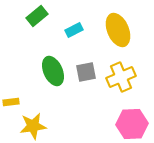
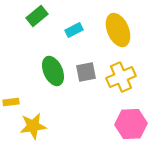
pink hexagon: moved 1 px left
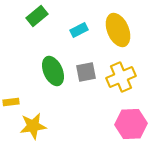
cyan rectangle: moved 5 px right
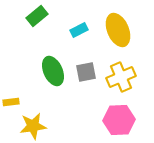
pink hexagon: moved 12 px left, 4 px up
